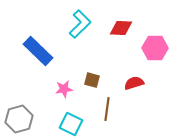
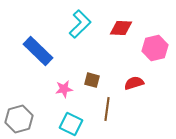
pink hexagon: rotated 15 degrees counterclockwise
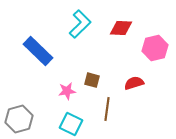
pink star: moved 3 px right, 2 px down
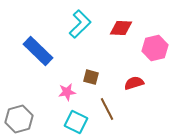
brown square: moved 1 px left, 3 px up
pink star: moved 1 px down
brown line: rotated 35 degrees counterclockwise
cyan square: moved 5 px right, 2 px up
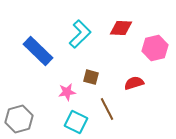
cyan L-shape: moved 10 px down
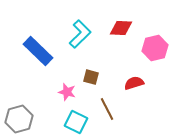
pink star: rotated 24 degrees clockwise
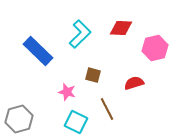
brown square: moved 2 px right, 2 px up
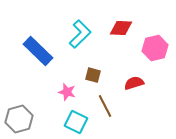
brown line: moved 2 px left, 3 px up
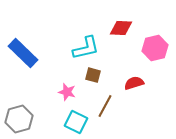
cyan L-shape: moved 6 px right, 14 px down; rotated 32 degrees clockwise
blue rectangle: moved 15 px left, 2 px down
brown line: rotated 55 degrees clockwise
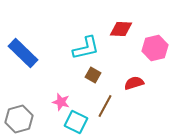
red diamond: moved 1 px down
brown square: rotated 14 degrees clockwise
pink star: moved 6 px left, 10 px down
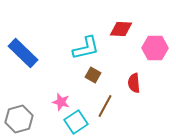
pink hexagon: rotated 15 degrees clockwise
red semicircle: rotated 78 degrees counterclockwise
cyan square: rotated 30 degrees clockwise
